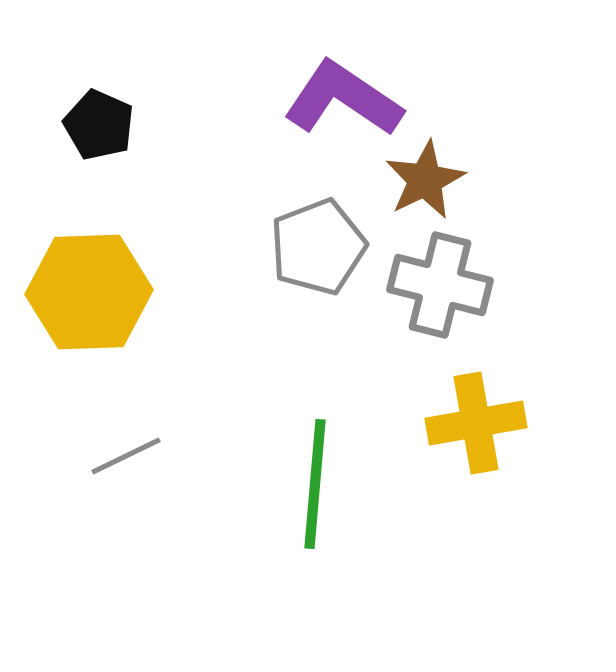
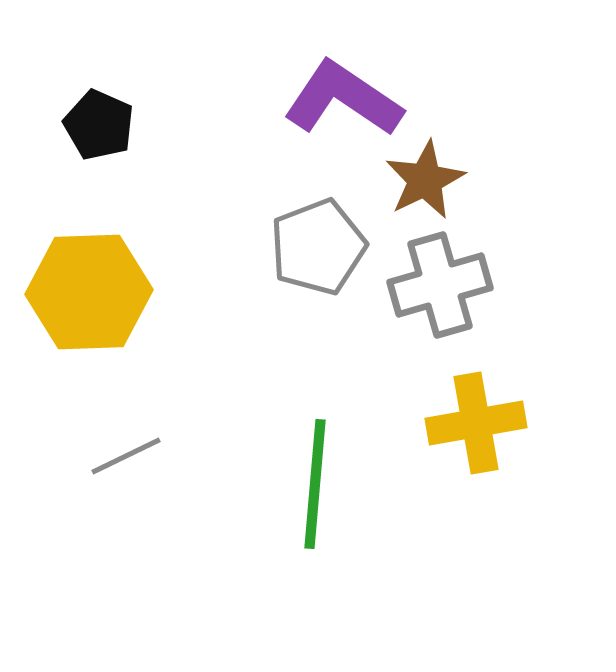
gray cross: rotated 30 degrees counterclockwise
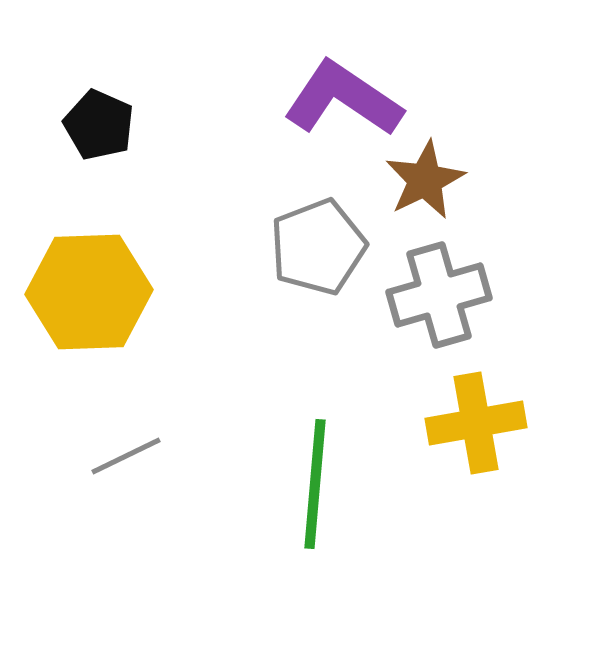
gray cross: moved 1 px left, 10 px down
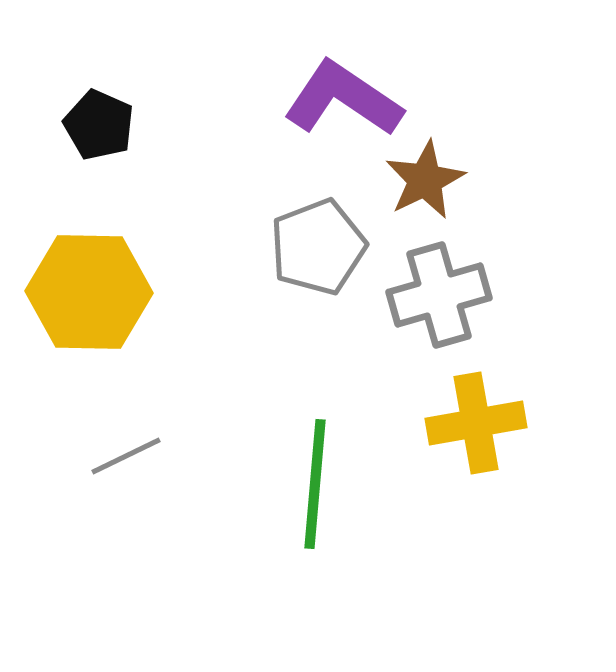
yellow hexagon: rotated 3 degrees clockwise
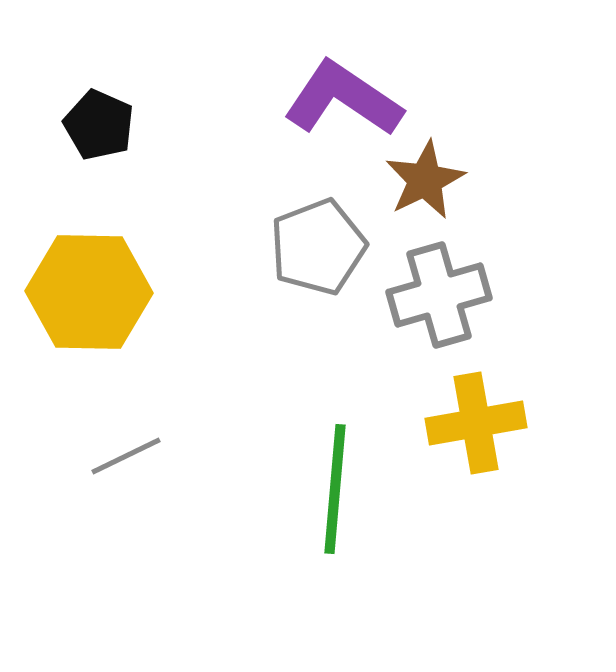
green line: moved 20 px right, 5 px down
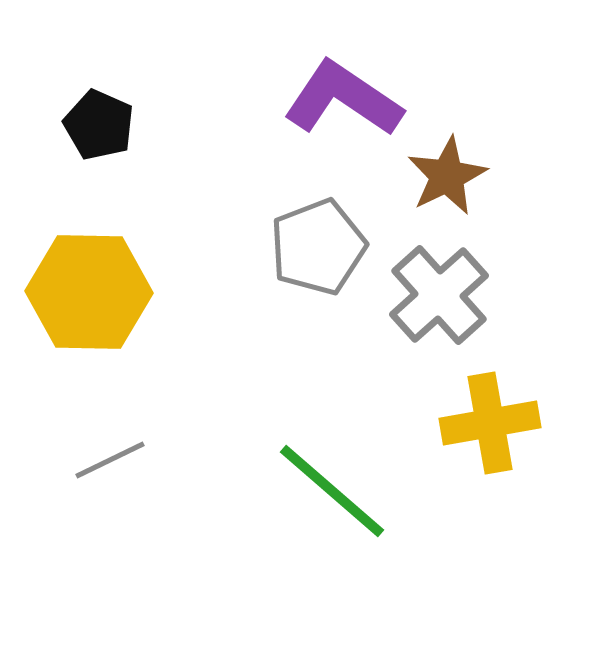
brown star: moved 22 px right, 4 px up
gray cross: rotated 26 degrees counterclockwise
yellow cross: moved 14 px right
gray line: moved 16 px left, 4 px down
green line: moved 3 px left, 2 px down; rotated 54 degrees counterclockwise
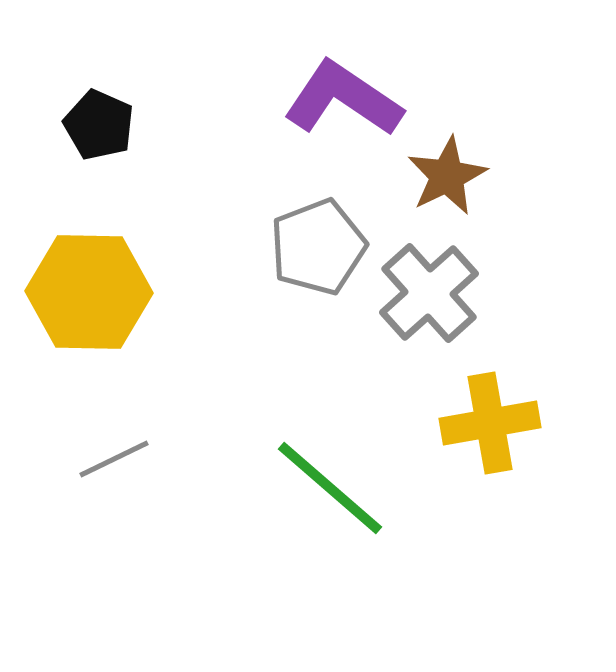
gray cross: moved 10 px left, 2 px up
gray line: moved 4 px right, 1 px up
green line: moved 2 px left, 3 px up
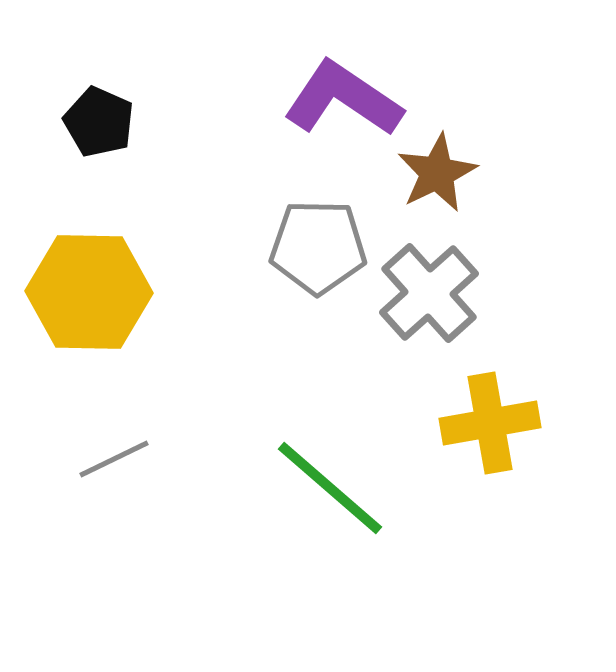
black pentagon: moved 3 px up
brown star: moved 10 px left, 3 px up
gray pentagon: rotated 22 degrees clockwise
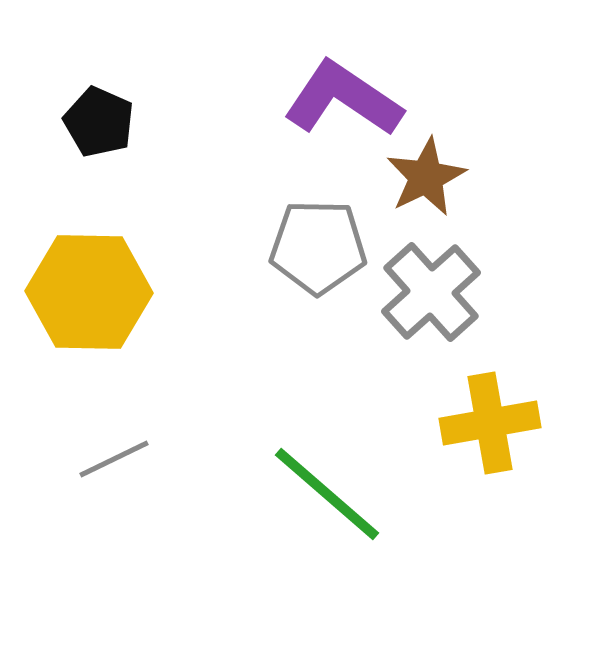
brown star: moved 11 px left, 4 px down
gray cross: moved 2 px right, 1 px up
green line: moved 3 px left, 6 px down
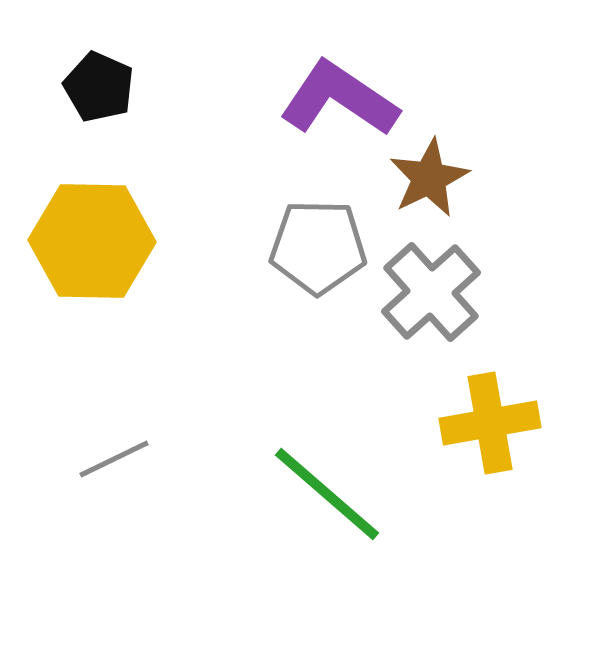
purple L-shape: moved 4 px left
black pentagon: moved 35 px up
brown star: moved 3 px right, 1 px down
yellow hexagon: moved 3 px right, 51 px up
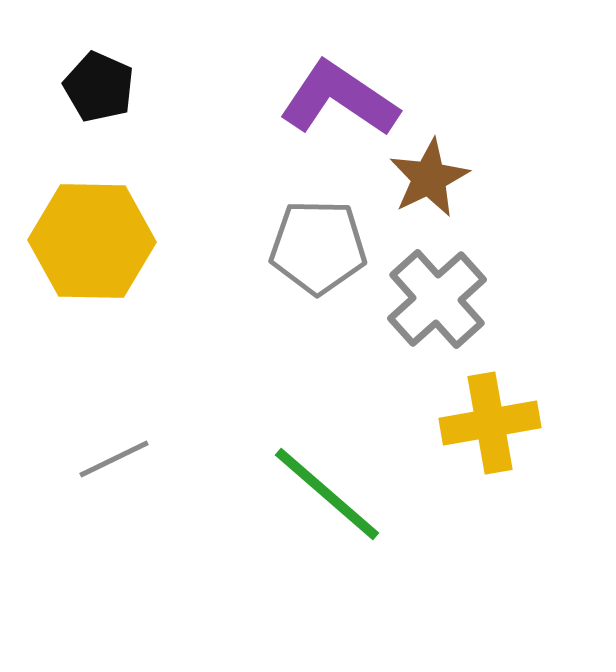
gray cross: moved 6 px right, 7 px down
